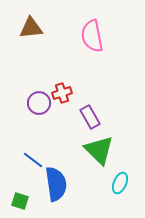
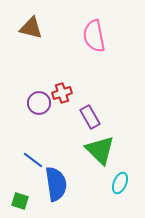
brown triangle: rotated 20 degrees clockwise
pink semicircle: moved 2 px right
green triangle: moved 1 px right
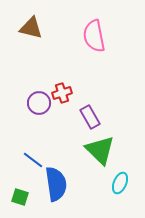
green square: moved 4 px up
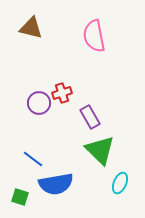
blue line: moved 1 px up
blue semicircle: rotated 88 degrees clockwise
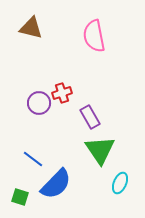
green triangle: rotated 12 degrees clockwise
blue semicircle: rotated 36 degrees counterclockwise
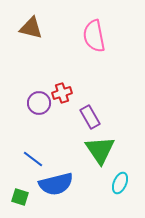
blue semicircle: rotated 32 degrees clockwise
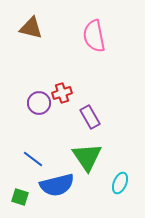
green triangle: moved 13 px left, 7 px down
blue semicircle: moved 1 px right, 1 px down
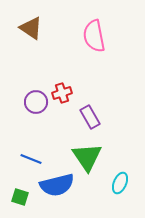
brown triangle: rotated 20 degrees clockwise
purple circle: moved 3 px left, 1 px up
blue line: moved 2 px left; rotated 15 degrees counterclockwise
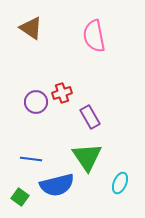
blue line: rotated 15 degrees counterclockwise
green square: rotated 18 degrees clockwise
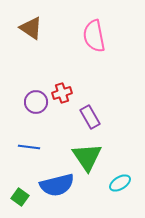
blue line: moved 2 px left, 12 px up
cyan ellipse: rotated 35 degrees clockwise
